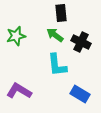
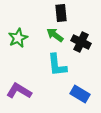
green star: moved 2 px right, 2 px down; rotated 12 degrees counterclockwise
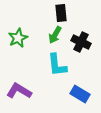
green arrow: rotated 96 degrees counterclockwise
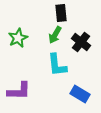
black cross: rotated 12 degrees clockwise
purple L-shape: rotated 150 degrees clockwise
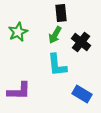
green star: moved 6 px up
blue rectangle: moved 2 px right
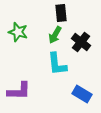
green star: rotated 30 degrees counterclockwise
cyan L-shape: moved 1 px up
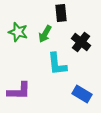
green arrow: moved 10 px left, 1 px up
